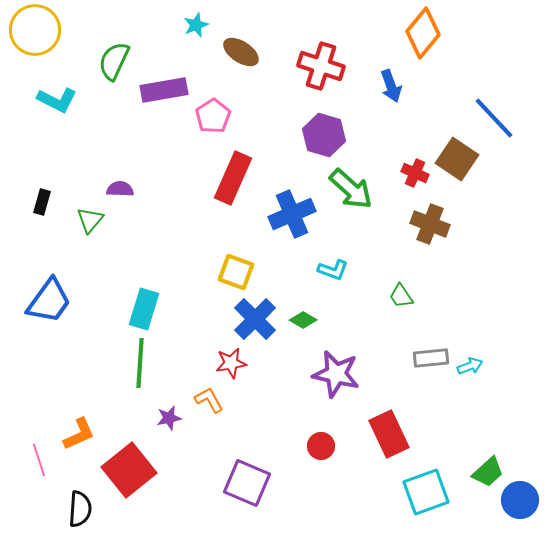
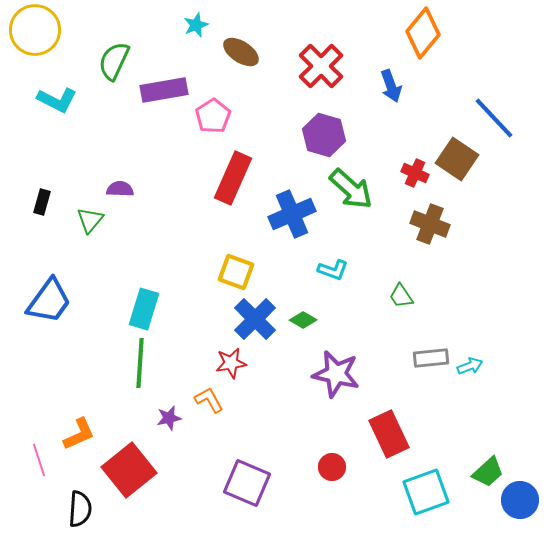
red cross at (321, 66): rotated 27 degrees clockwise
red circle at (321, 446): moved 11 px right, 21 px down
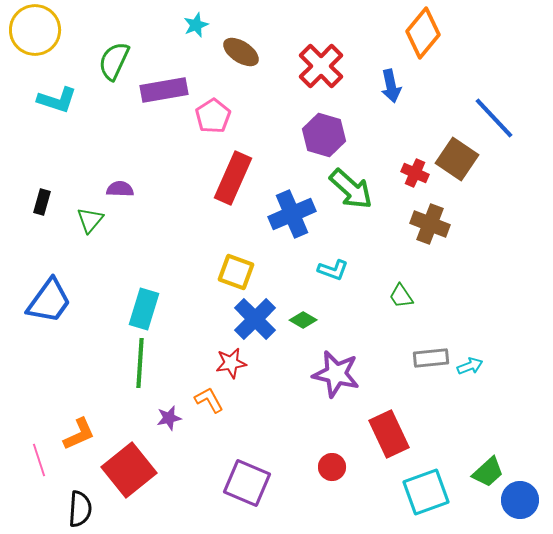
blue arrow at (391, 86): rotated 8 degrees clockwise
cyan L-shape at (57, 100): rotated 9 degrees counterclockwise
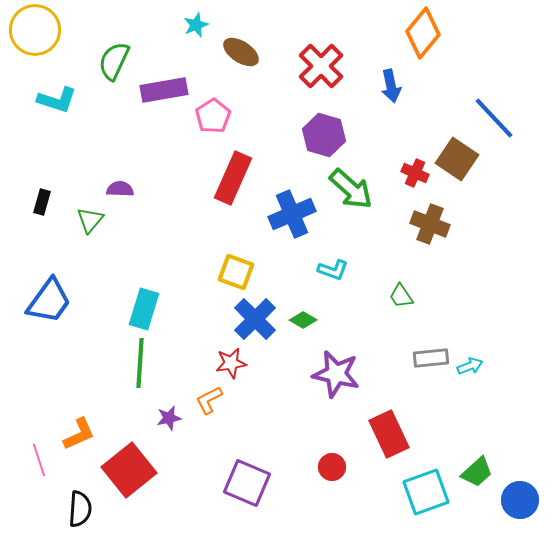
orange L-shape at (209, 400): rotated 88 degrees counterclockwise
green trapezoid at (488, 472): moved 11 px left
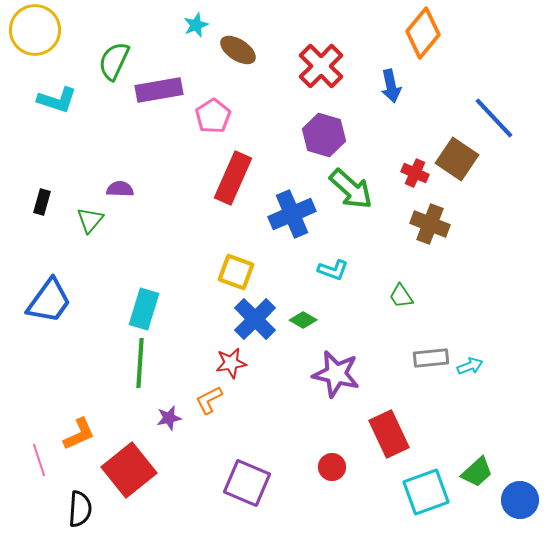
brown ellipse at (241, 52): moved 3 px left, 2 px up
purple rectangle at (164, 90): moved 5 px left
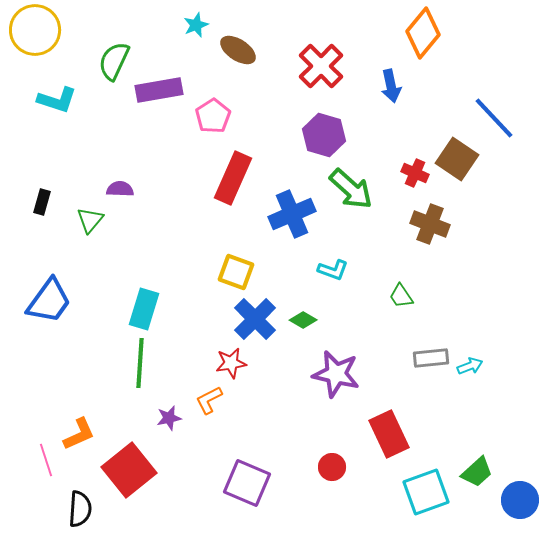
pink line at (39, 460): moved 7 px right
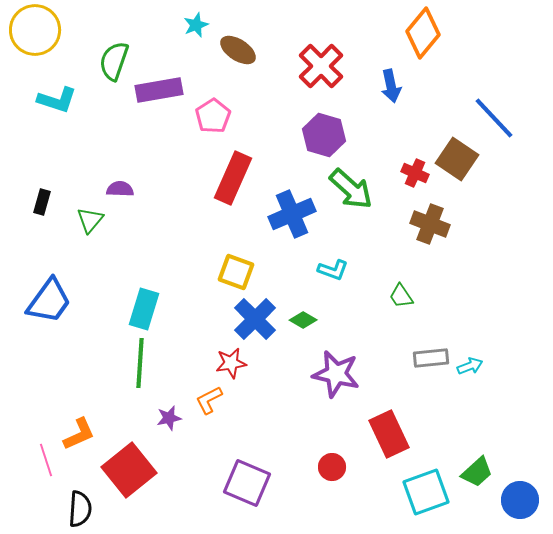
green semicircle at (114, 61): rotated 6 degrees counterclockwise
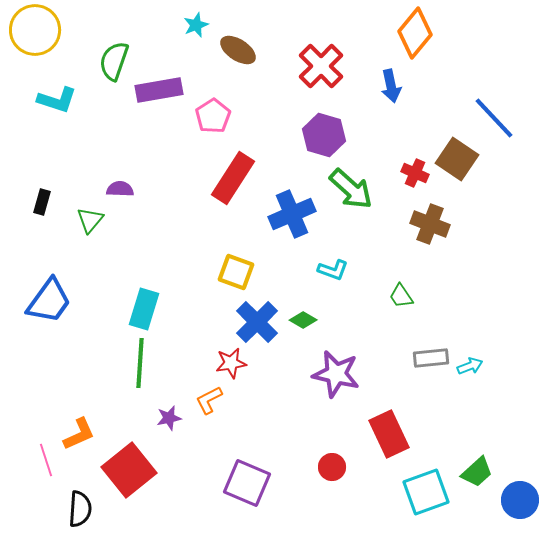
orange diamond at (423, 33): moved 8 px left
red rectangle at (233, 178): rotated 9 degrees clockwise
blue cross at (255, 319): moved 2 px right, 3 px down
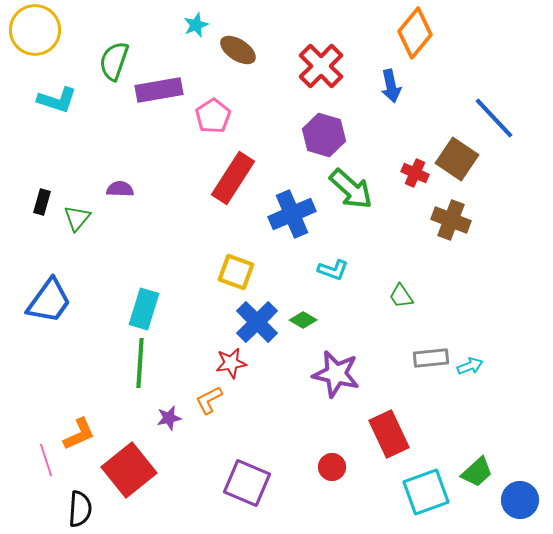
green triangle at (90, 220): moved 13 px left, 2 px up
brown cross at (430, 224): moved 21 px right, 4 px up
